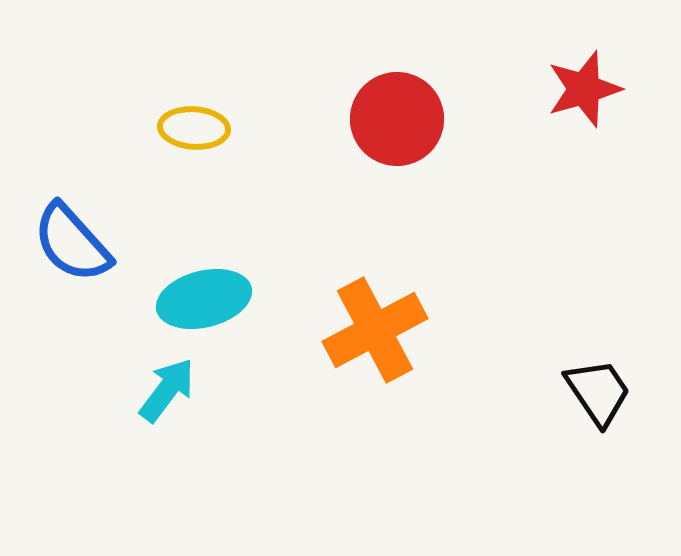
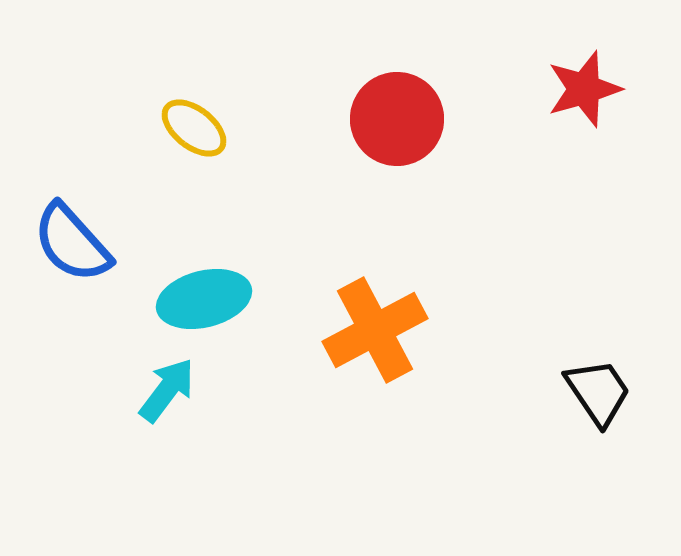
yellow ellipse: rotated 34 degrees clockwise
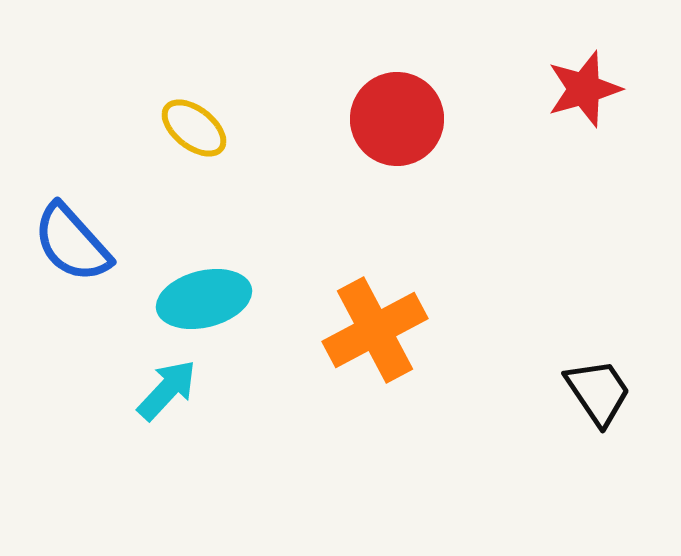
cyan arrow: rotated 6 degrees clockwise
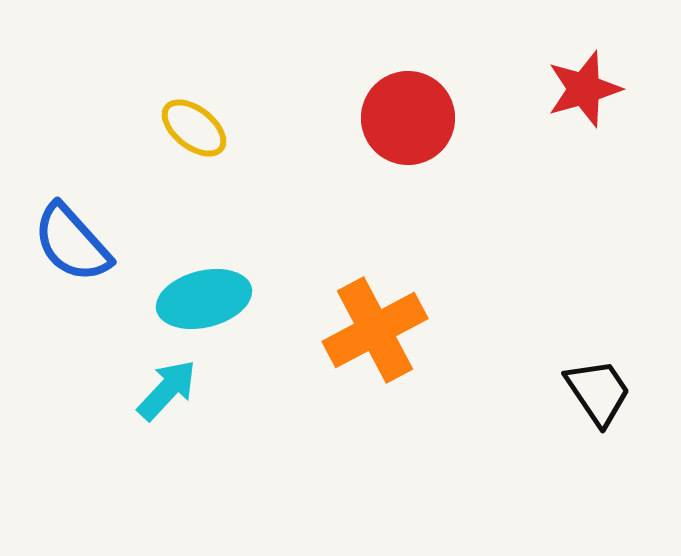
red circle: moved 11 px right, 1 px up
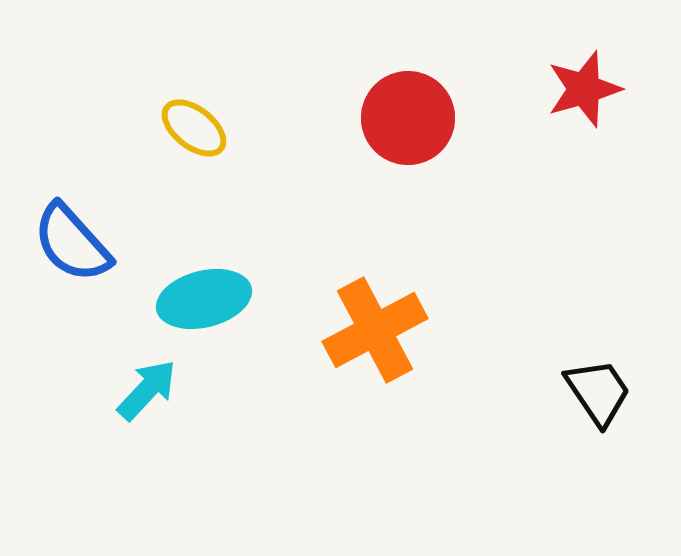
cyan arrow: moved 20 px left
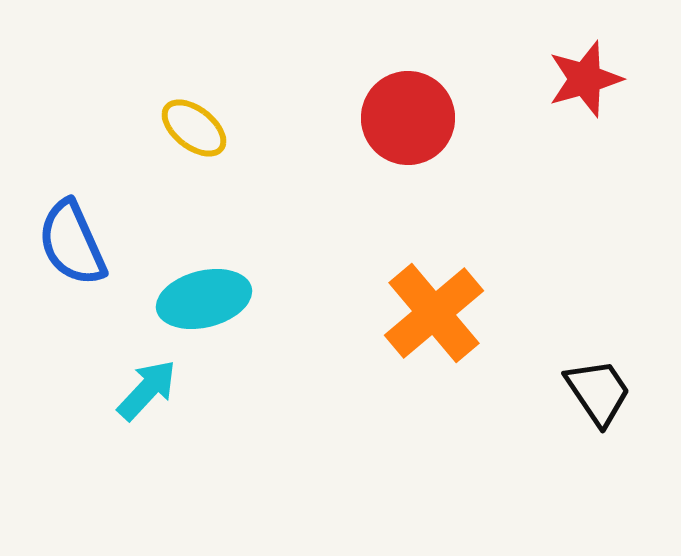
red star: moved 1 px right, 10 px up
blue semicircle: rotated 18 degrees clockwise
orange cross: moved 59 px right, 17 px up; rotated 12 degrees counterclockwise
